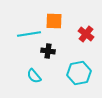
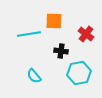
black cross: moved 13 px right
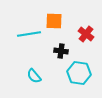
cyan hexagon: rotated 20 degrees clockwise
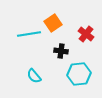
orange square: moved 1 px left, 2 px down; rotated 36 degrees counterclockwise
cyan hexagon: moved 1 px down; rotated 15 degrees counterclockwise
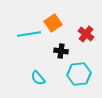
cyan semicircle: moved 4 px right, 2 px down
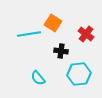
orange square: rotated 24 degrees counterclockwise
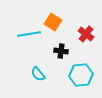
orange square: moved 1 px up
cyan hexagon: moved 2 px right, 1 px down
cyan semicircle: moved 4 px up
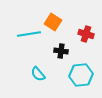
red cross: rotated 21 degrees counterclockwise
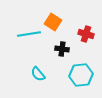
black cross: moved 1 px right, 2 px up
